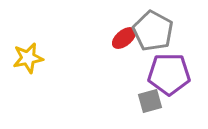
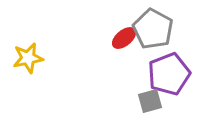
gray pentagon: moved 2 px up
purple pentagon: rotated 21 degrees counterclockwise
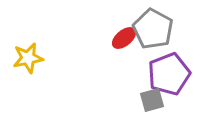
gray square: moved 2 px right, 1 px up
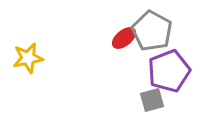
gray pentagon: moved 1 px left, 2 px down
purple pentagon: moved 3 px up
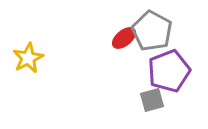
yellow star: rotated 16 degrees counterclockwise
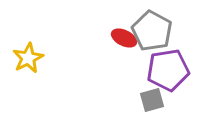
red ellipse: rotated 65 degrees clockwise
purple pentagon: moved 1 px left, 1 px up; rotated 12 degrees clockwise
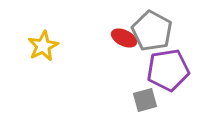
yellow star: moved 15 px right, 12 px up
gray square: moved 7 px left
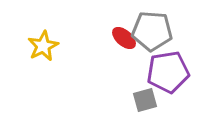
gray pentagon: rotated 24 degrees counterclockwise
red ellipse: rotated 15 degrees clockwise
purple pentagon: moved 2 px down
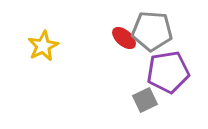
gray square: rotated 10 degrees counterclockwise
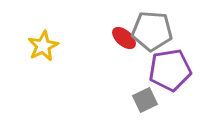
purple pentagon: moved 2 px right, 2 px up
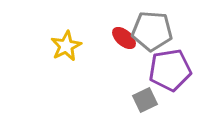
yellow star: moved 23 px right
